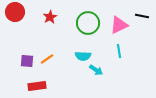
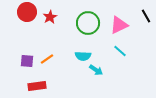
red circle: moved 12 px right
black line: moved 4 px right; rotated 48 degrees clockwise
cyan line: moved 1 px right; rotated 40 degrees counterclockwise
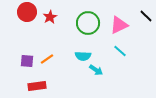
black line: rotated 16 degrees counterclockwise
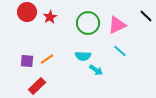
pink triangle: moved 2 px left
red rectangle: rotated 36 degrees counterclockwise
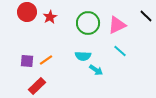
orange line: moved 1 px left, 1 px down
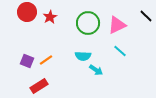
purple square: rotated 16 degrees clockwise
red rectangle: moved 2 px right; rotated 12 degrees clockwise
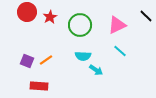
green circle: moved 8 px left, 2 px down
red rectangle: rotated 36 degrees clockwise
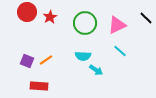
black line: moved 2 px down
green circle: moved 5 px right, 2 px up
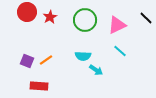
green circle: moved 3 px up
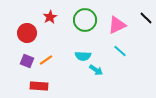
red circle: moved 21 px down
